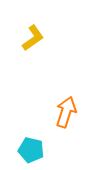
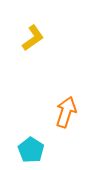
cyan pentagon: rotated 20 degrees clockwise
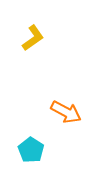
orange arrow: rotated 100 degrees clockwise
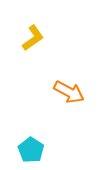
orange arrow: moved 3 px right, 20 px up
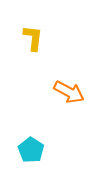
yellow L-shape: rotated 48 degrees counterclockwise
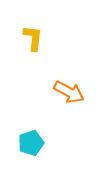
cyan pentagon: moved 7 px up; rotated 20 degrees clockwise
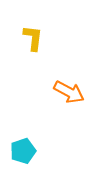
cyan pentagon: moved 8 px left, 8 px down
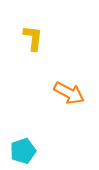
orange arrow: moved 1 px down
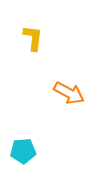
cyan pentagon: rotated 15 degrees clockwise
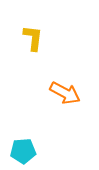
orange arrow: moved 4 px left
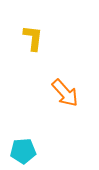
orange arrow: rotated 20 degrees clockwise
